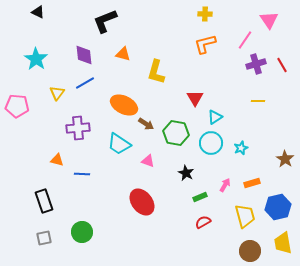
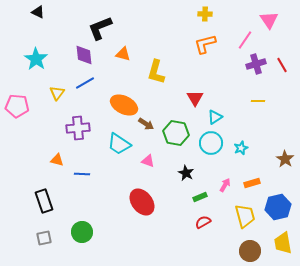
black L-shape at (105, 21): moved 5 px left, 7 px down
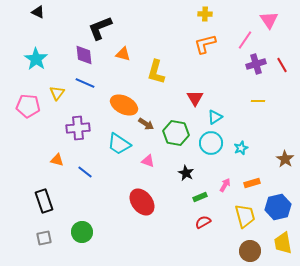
blue line at (85, 83): rotated 54 degrees clockwise
pink pentagon at (17, 106): moved 11 px right
blue line at (82, 174): moved 3 px right, 2 px up; rotated 35 degrees clockwise
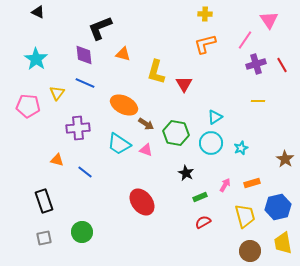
red triangle at (195, 98): moved 11 px left, 14 px up
pink triangle at (148, 161): moved 2 px left, 11 px up
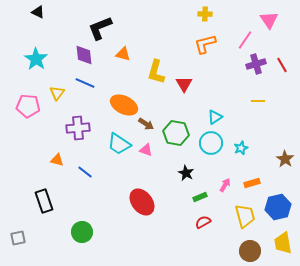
gray square at (44, 238): moved 26 px left
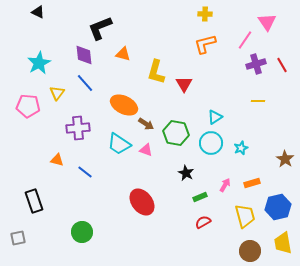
pink triangle at (269, 20): moved 2 px left, 2 px down
cyan star at (36, 59): moved 3 px right, 4 px down; rotated 10 degrees clockwise
blue line at (85, 83): rotated 24 degrees clockwise
black rectangle at (44, 201): moved 10 px left
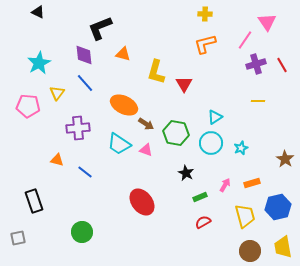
yellow trapezoid at (283, 243): moved 4 px down
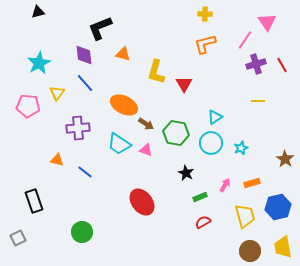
black triangle at (38, 12): rotated 40 degrees counterclockwise
gray square at (18, 238): rotated 14 degrees counterclockwise
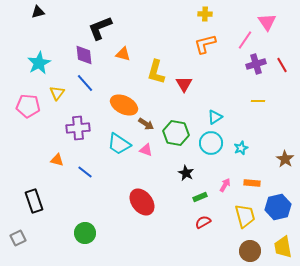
orange rectangle at (252, 183): rotated 21 degrees clockwise
green circle at (82, 232): moved 3 px right, 1 px down
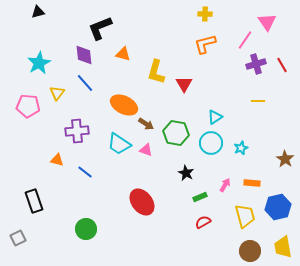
purple cross at (78, 128): moved 1 px left, 3 px down
green circle at (85, 233): moved 1 px right, 4 px up
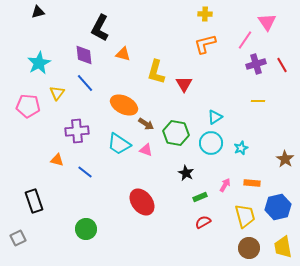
black L-shape at (100, 28): rotated 40 degrees counterclockwise
brown circle at (250, 251): moved 1 px left, 3 px up
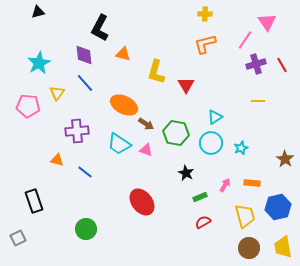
red triangle at (184, 84): moved 2 px right, 1 px down
